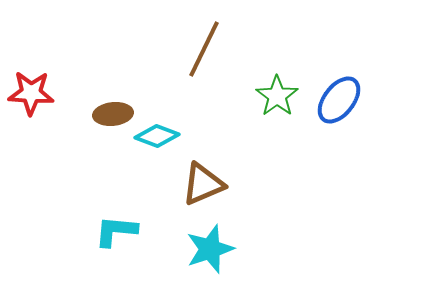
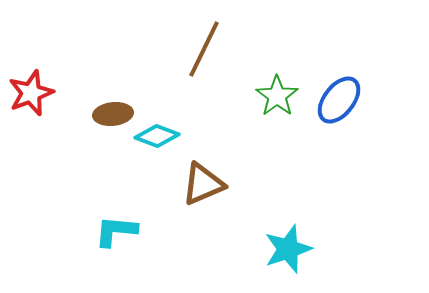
red star: rotated 24 degrees counterclockwise
cyan star: moved 78 px right
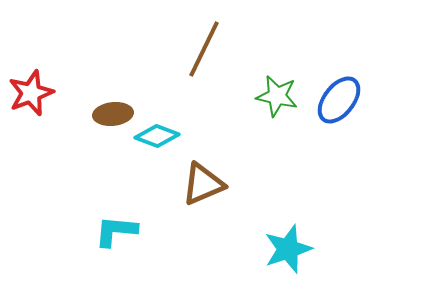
green star: rotated 24 degrees counterclockwise
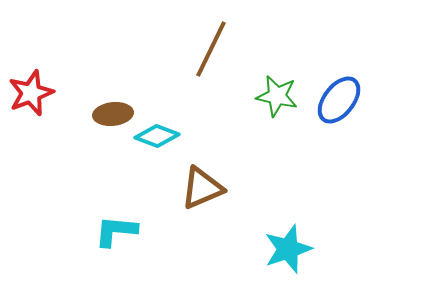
brown line: moved 7 px right
brown triangle: moved 1 px left, 4 px down
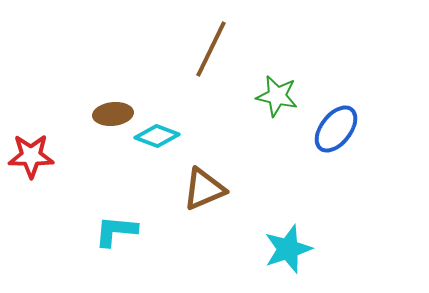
red star: moved 63 px down; rotated 21 degrees clockwise
blue ellipse: moved 3 px left, 29 px down
brown triangle: moved 2 px right, 1 px down
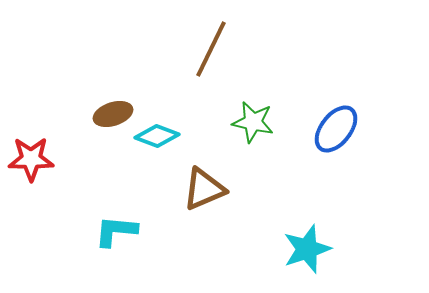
green star: moved 24 px left, 26 px down
brown ellipse: rotated 12 degrees counterclockwise
red star: moved 3 px down
cyan star: moved 19 px right
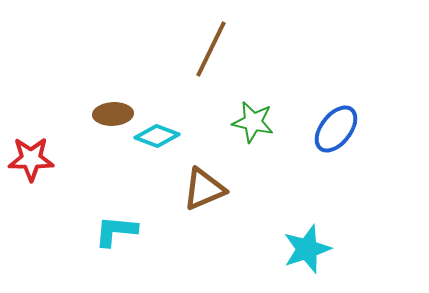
brown ellipse: rotated 15 degrees clockwise
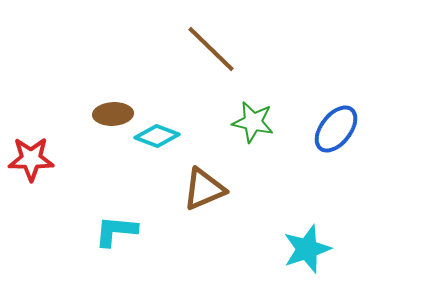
brown line: rotated 72 degrees counterclockwise
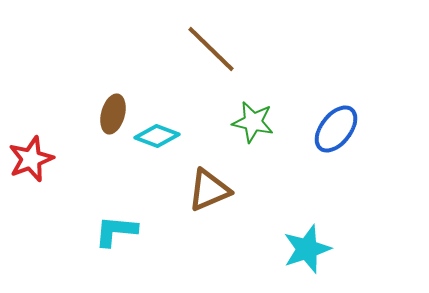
brown ellipse: rotated 72 degrees counterclockwise
red star: rotated 21 degrees counterclockwise
brown triangle: moved 5 px right, 1 px down
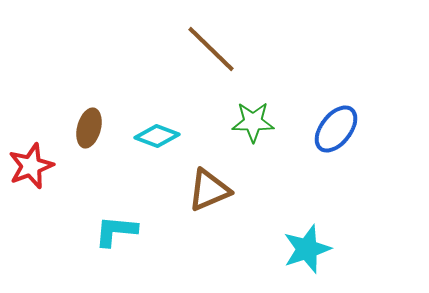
brown ellipse: moved 24 px left, 14 px down
green star: rotated 12 degrees counterclockwise
red star: moved 7 px down
